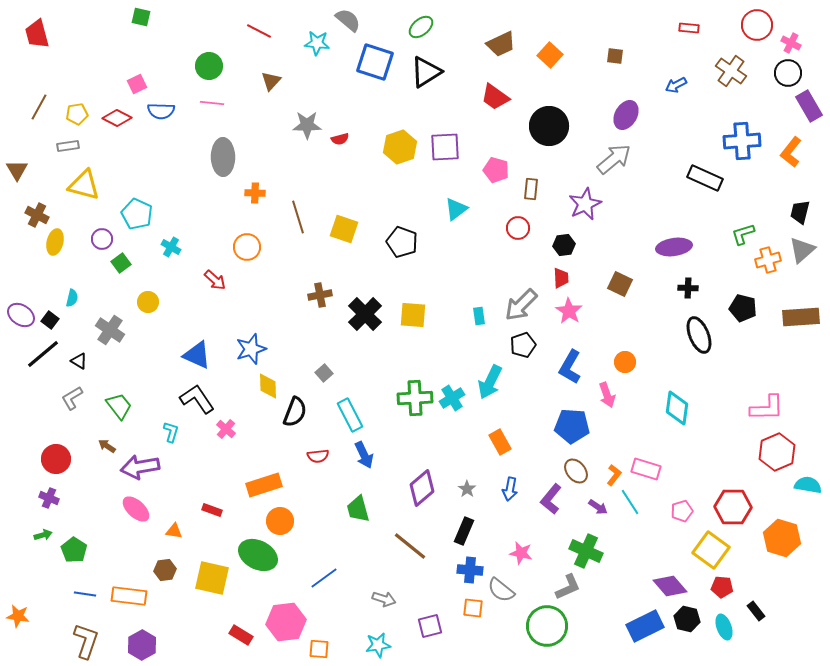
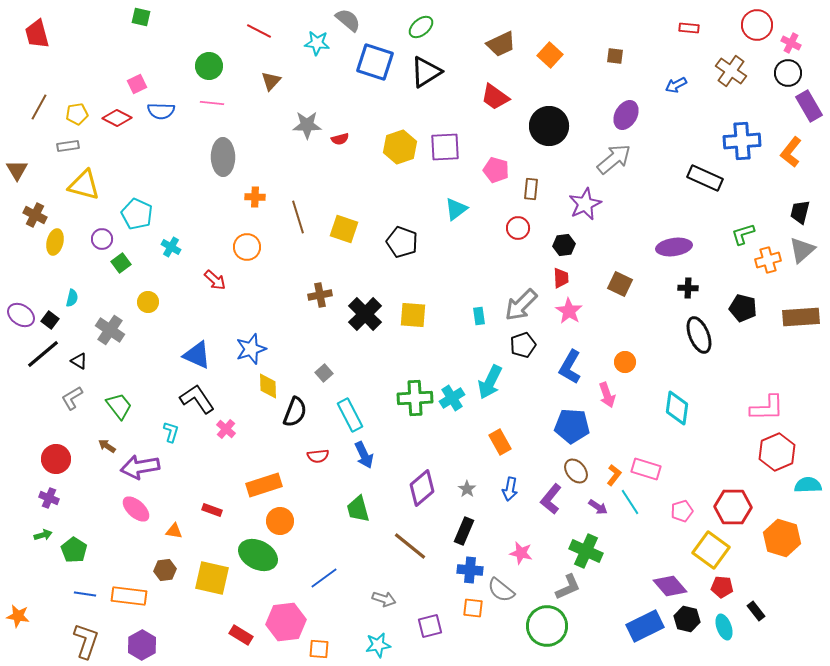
orange cross at (255, 193): moved 4 px down
brown cross at (37, 215): moved 2 px left
cyan semicircle at (808, 485): rotated 12 degrees counterclockwise
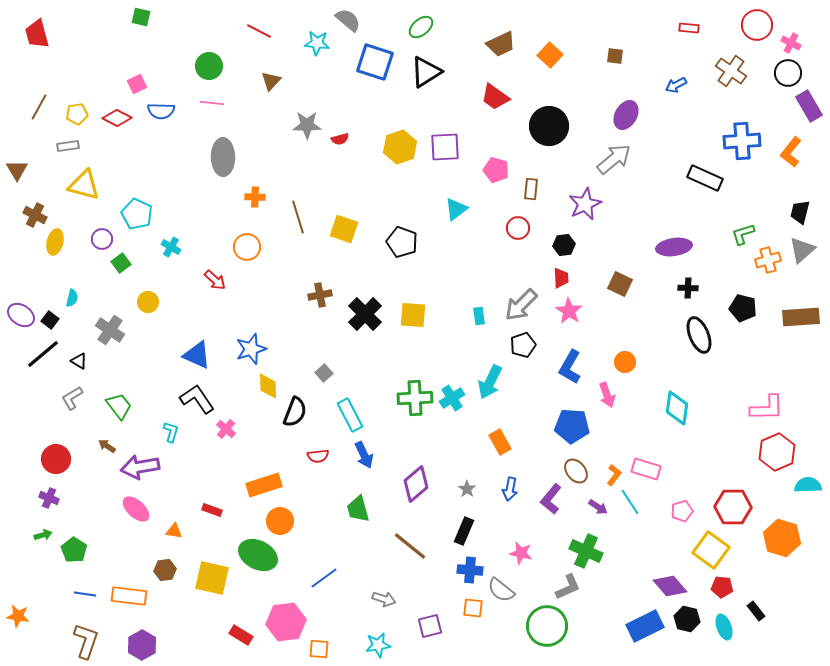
purple diamond at (422, 488): moved 6 px left, 4 px up
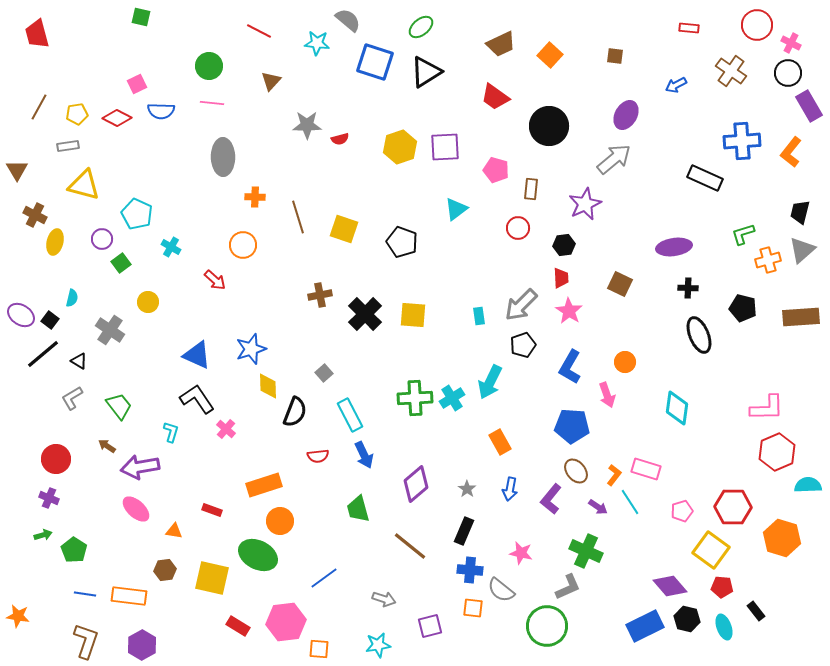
orange circle at (247, 247): moved 4 px left, 2 px up
red rectangle at (241, 635): moved 3 px left, 9 px up
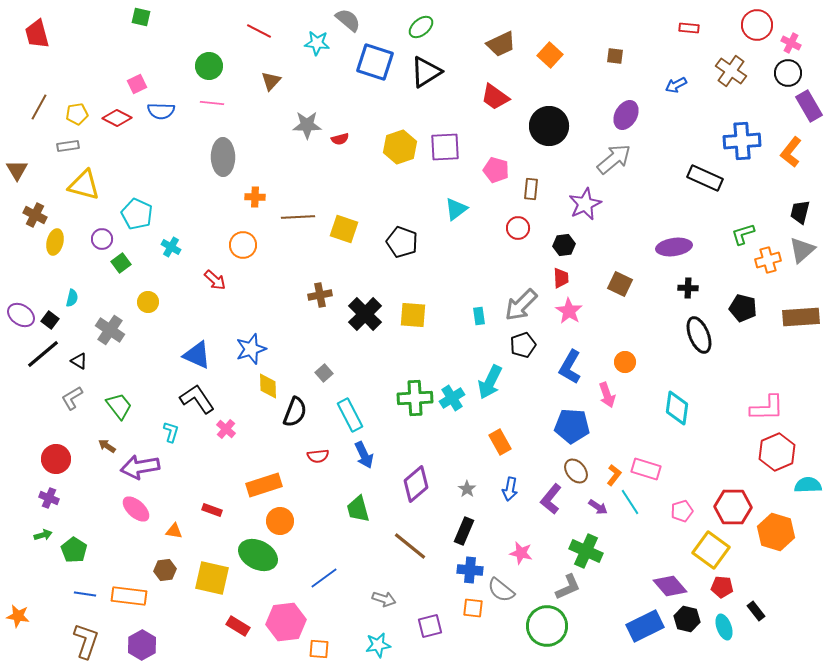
brown line at (298, 217): rotated 76 degrees counterclockwise
orange hexagon at (782, 538): moved 6 px left, 6 px up
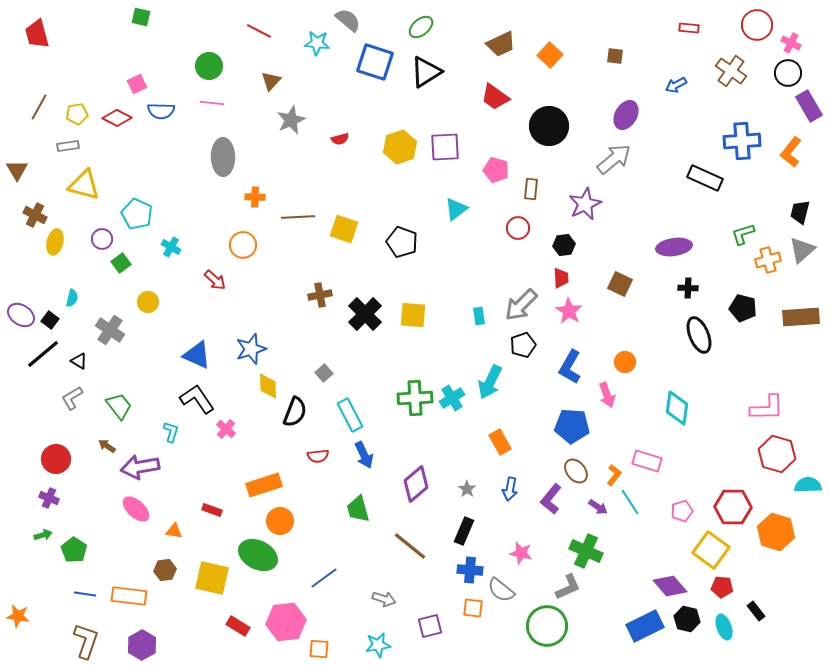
gray star at (307, 125): moved 16 px left, 5 px up; rotated 24 degrees counterclockwise
red hexagon at (777, 452): moved 2 px down; rotated 21 degrees counterclockwise
pink rectangle at (646, 469): moved 1 px right, 8 px up
